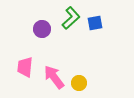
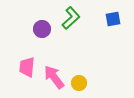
blue square: moved 18 px right, 4 px up
pink trapezoid: moved 2 px right
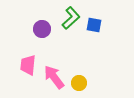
blue square: moved 19 px left, 6 px down; rotated 21 degrees clockwise
pink trapezoid: moved 1 px right, 2 px up
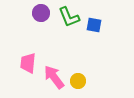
green L-shape: moved 2 px left, 1 px up; rotated 110 degrees clockwise
purple circle: moved 1 px left, 16 px up
pink trapezoid: moved 2 px up
yellow circle: moved 1 px left, 2 px up
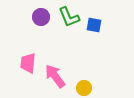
purple circle: moved 4 px down
pink arrow: moved 1 px right, 1 px up
yellow circle: moved 6 px right, 7 px down
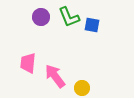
blue square: moved 2 px left
yellow circle: moved 2 px left
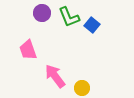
purple circle: moved 1 px right, 4 px up
blue square: rotated 28 degrees clockwise
pink trapezoid: moved 13 px up; rotated 25 degrees counterclockwise
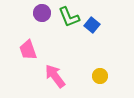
yellow circle: moved 18 px right, 12 px up
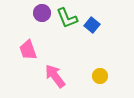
green L-shape: moved 2 px left, 1 px down
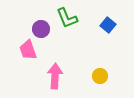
purple circle: moved 1 px left, 16 px down
blue square: moved 16 px right
pink arrow: rotated 40 degrees clockwise
